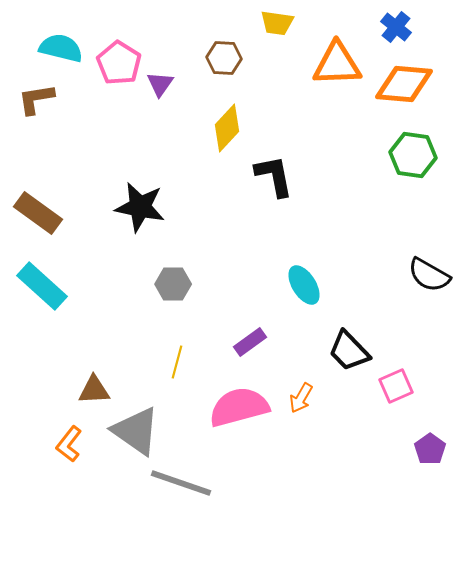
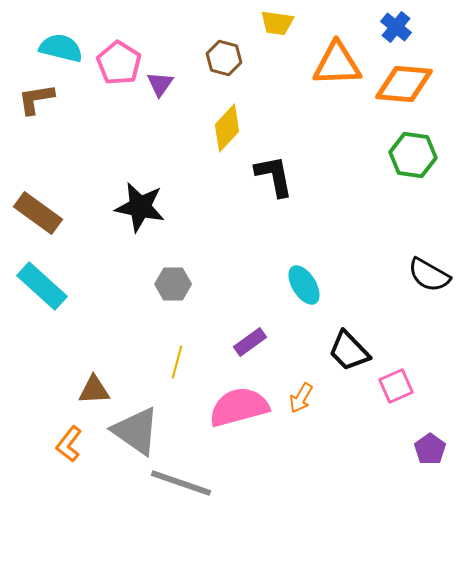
brown hexagon: rotated 12 degrees clockwise
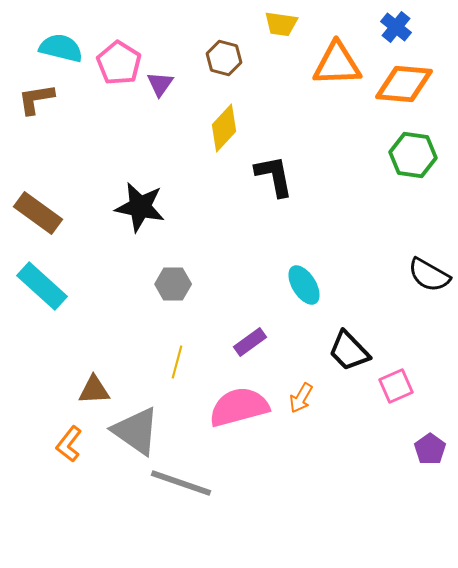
yellow trapezoid: moved 4 px right, 1 px down
yellow diamond: moved 3 px left
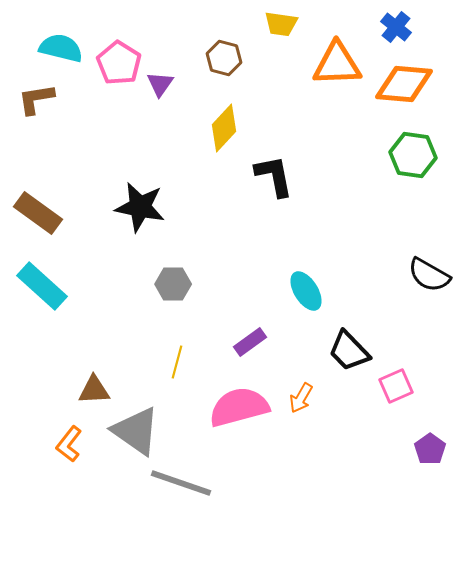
cyan ellipse: moved 2 px right, 6 px down
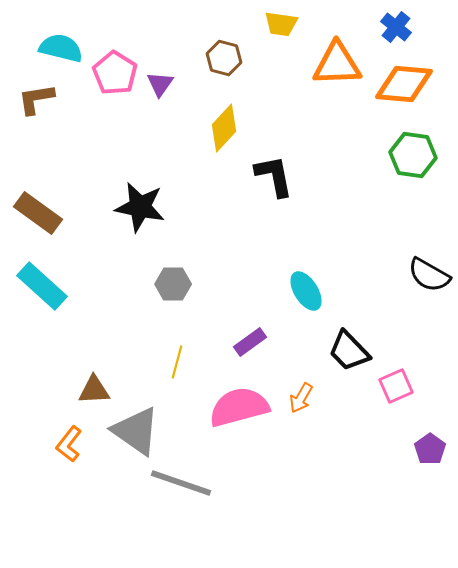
pink pentagon: moved 4 px left, 10 px down
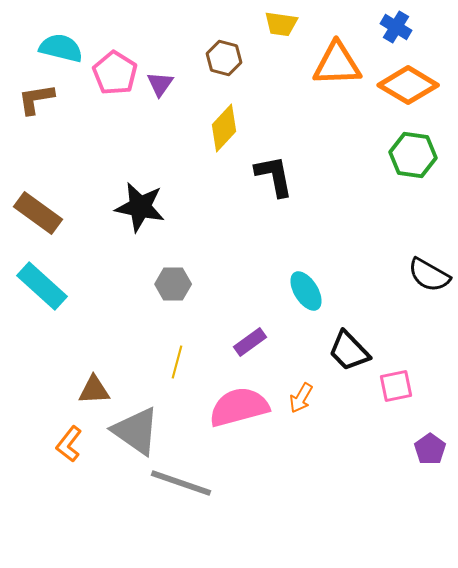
blue cross: rotated 8 degrees counterclockwise
orange diamond: moved 4 px right, 1 px down; rotated 26 degrees clockwise
pink square: rotated 12 degrees clockwise
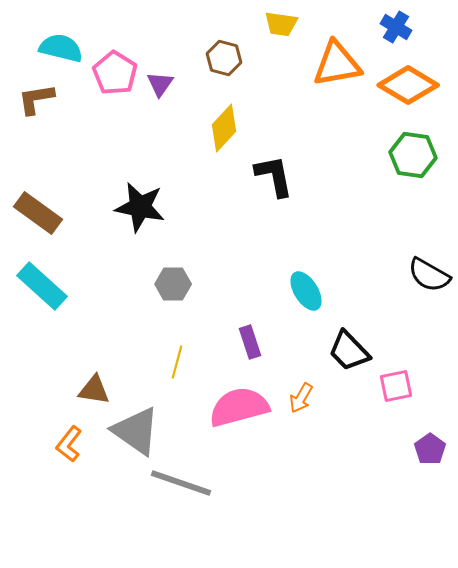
orange triangle: rotated 8 degrees counterclockwise
purple rectangle: rotated 72 degrees counterclockwise
brown triangle: rotated 12 degrees clockwise
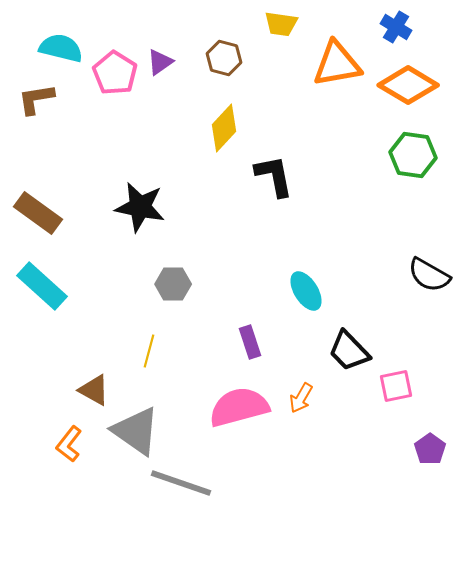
purple triangle: moved 22 px up; rotated 20 degrees clockwise
yellow line: moved 28 px left, 11 px up
brown triangle: rotated 20 degrees clockwise
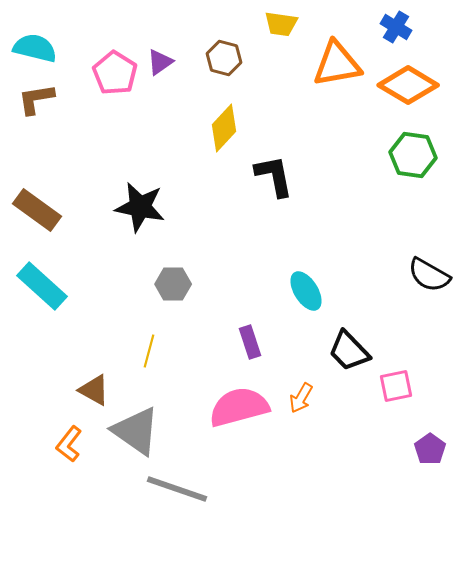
cyan semicircle: moved 26 px left
brown rectangle: moved 1 px left, 3 px up
gray line: moved 4 px left, 6 px down
